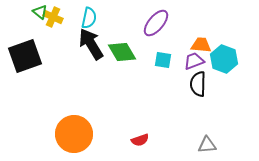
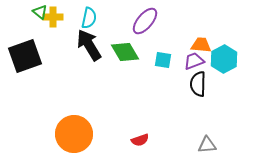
yellow cross: rotated 24 degrees counterclockwise
purple ellipse: moved 11 px left, 2 px up
black arrow: moved 2 px left, 1 px down
green diamond: moved 3 px right
cyan hexagon: rotated 12 degrees clockwise
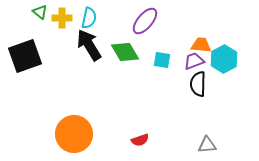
yellow cross: moved 9 px right, 1 px down
cyan square: moved 1 px left
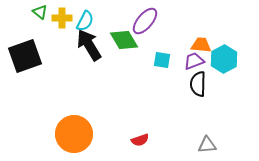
cyan semicircle: moved 4 px left, 3 px down; rotated 15 degrees clockwise
green diamond: moved 1 px left, 12 px up
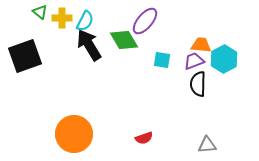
red semicircle: moved 4 px right, 2 px up
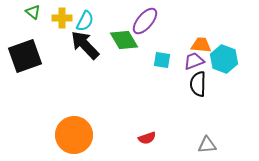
green triangle: moved 7 px left
black arrow: moved 4 px left; rotated 12 degrees counterclockwise
cyan hexagon: rotated 12 degrees counterclockwise
orange circle: moved 1 px down
red semicircle: moved 3 px right
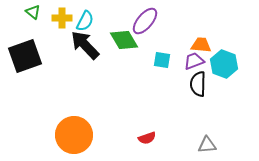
cyan hexagon: moved 5 px down
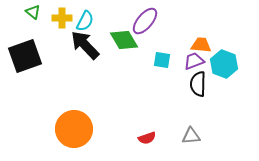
orange circle: moved 6 px up
gray triangle: moved 16 px left, 9 px up
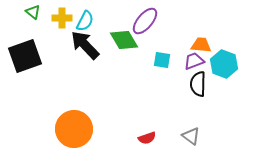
gray triangle: rotated 42 degrees clockwise
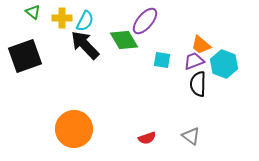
orange trapezoid: rotated 145 degrees counterclockwise
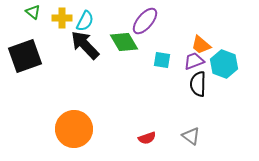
green diamond: moved 2 px down
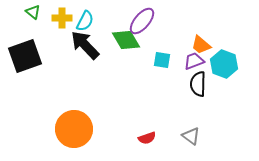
purple ellipse: moved 3 px left
green diamond: moved 2 px right, 2 px up
